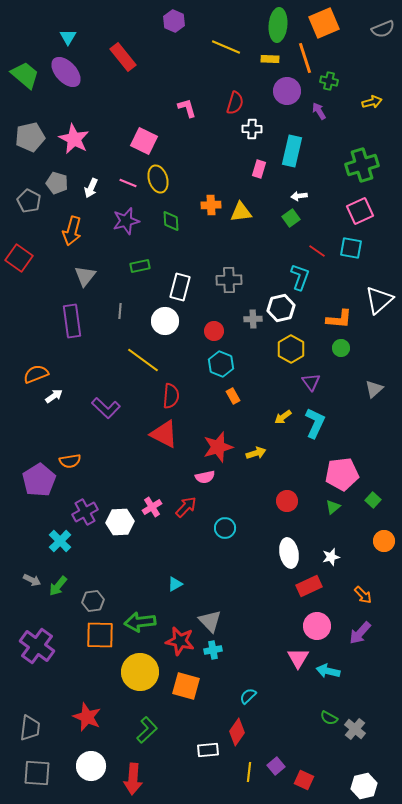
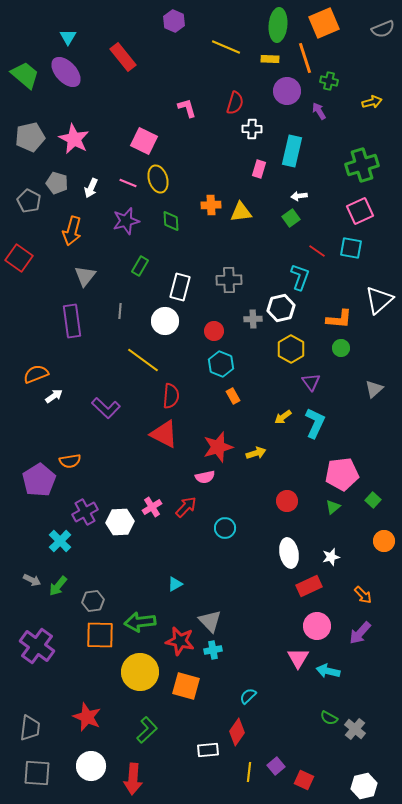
green rectangle at (140, 266): rotated 48 degrees counterclockwise
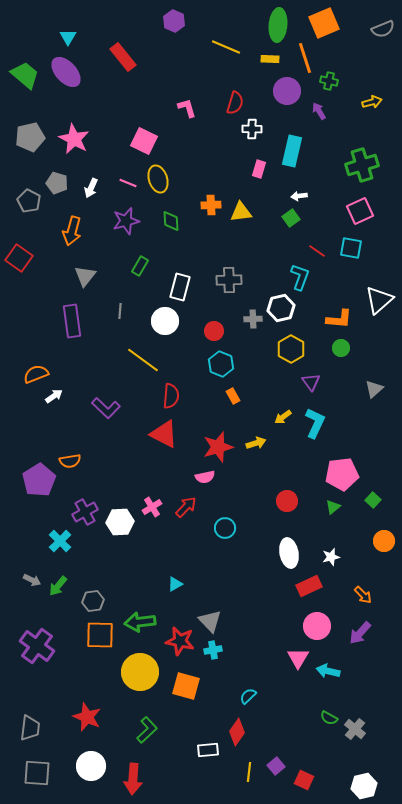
yellow arrow at (256, 453): moved 10 px up
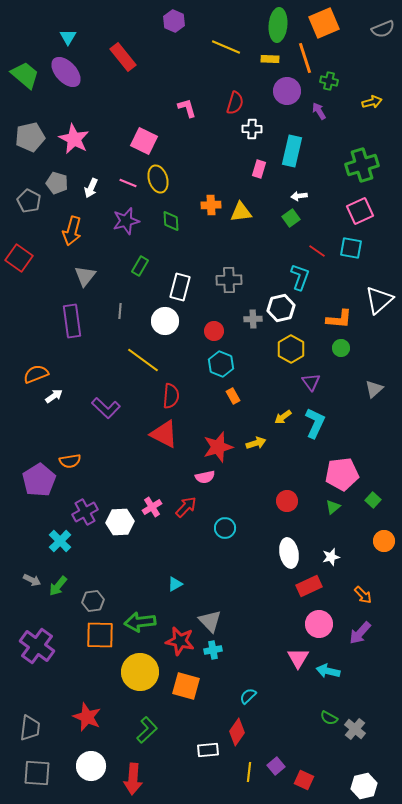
pink circle at (317, 626): moved 2 px right, 2 px up
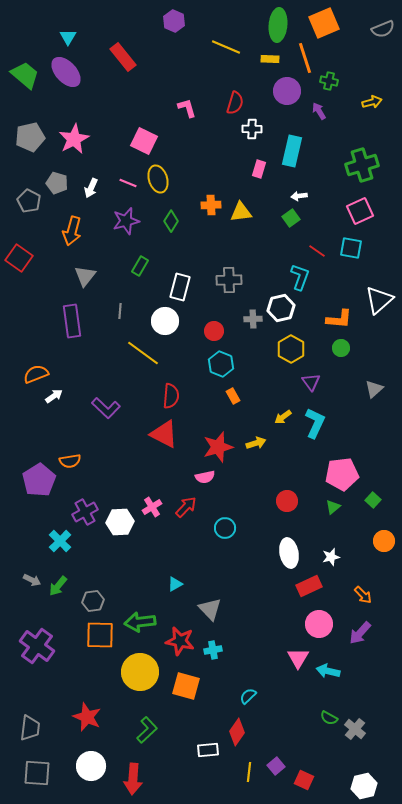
pink star at (74, 139): rotated 16 degrees clockwise
green diamond at (171, 221): rotated 35 degrees clockwise
yellow line at (143, 360): moved 7 px up
gray triangle at (210, 621): moved 12 px up
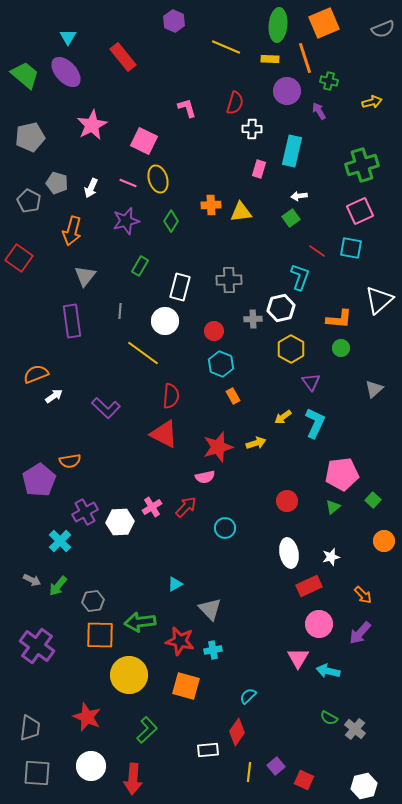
pink star at (74, 139): moved 18 px right, 14 px up
yellow circle at (140, 672): moved 11 px left, 3 px down
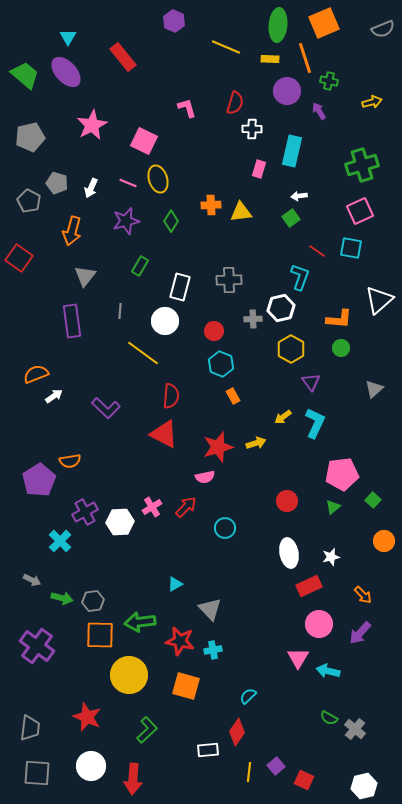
green arrow at (58, 586): moved 4 px right, 12 px down; rotated 115 degrees counterclockwise
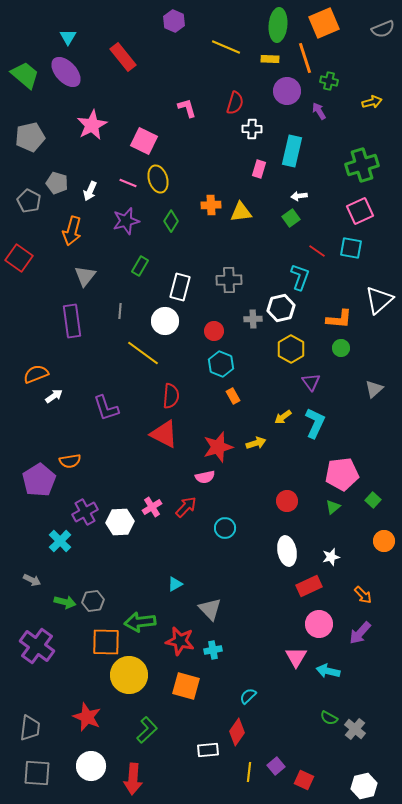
white arrow at (91, 188): moved 1 px left, 3 px down
purple L-shape at (106, 408): rotated 28 degrees clockwise
white ellipse at (289, 553): moved 2 px left, 2 px up
green arrow at (62, 598): moved 3 px right, 4 px down
orange square at (100, 635): moved 6 px right, 7 px down
pink triangle at (298, 658): moved 2 px left, 1 px up
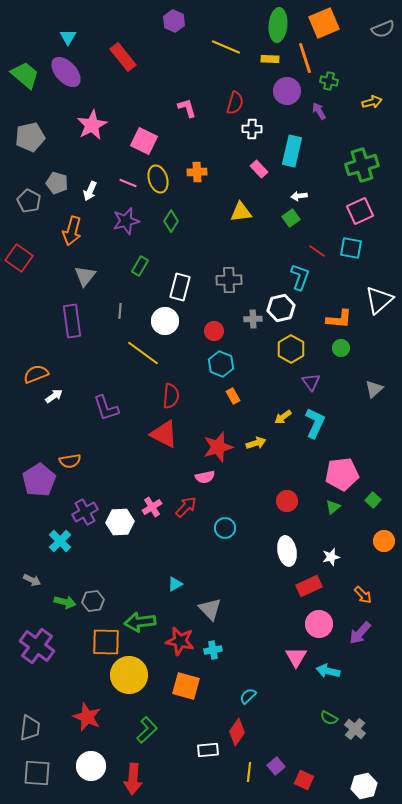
pink rectangle at (259, 169): rotated 60 degrees counterclockwise
orange cross at (211, 205): moved 14 px left, 33 px up
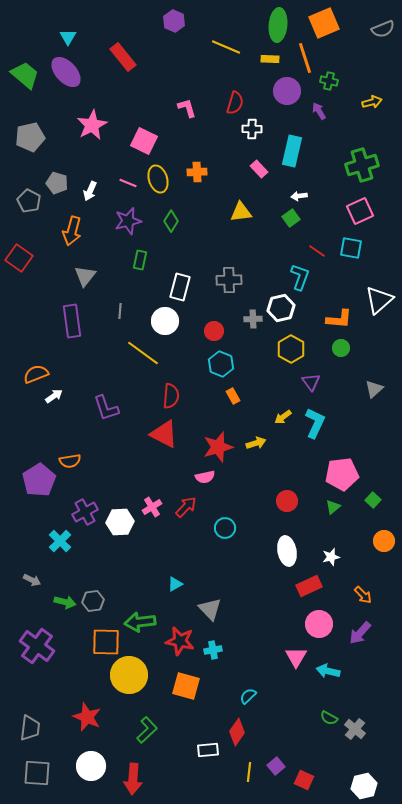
purple star at (126, 221): moved 2 px right
green rectangle at (140, 266): moved 6 px up; rotated 18 degrees counterclockwise
